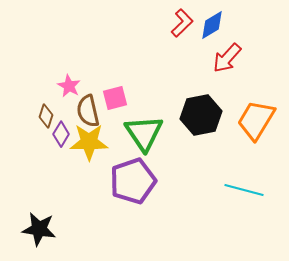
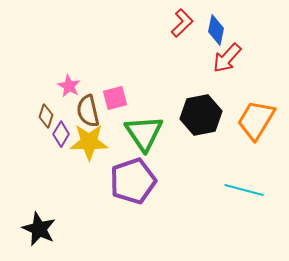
blue diamond: moved 4 px right, 5 px down; rotated 48 degrees counterclockwise
black star: rotated 16 degrees clockwise
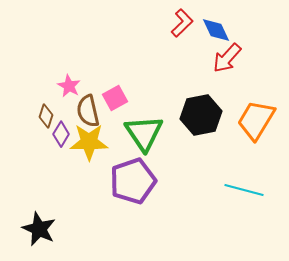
blue diamond: rotated 36 degrees counterclockwise
pink square: rotated 15 degrees counterclockwise
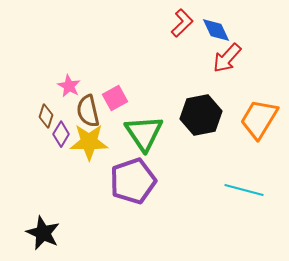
orange trapezoid: moved 3 px right, 1 px up
black star: moved 4 px right, 4 px down
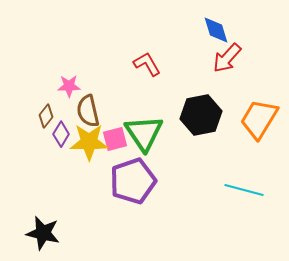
red L-shape: moved 35 px left, 41 px down; rotated 76 degrees counterclockwise
blue diamond: rotated 8 degrees clockwise
pink star: rotated 30 degrees counterclockwise
pink square: moved 41 px down; rotated 15 degrees clockwise
brown diamond: rotated 20 degrees clockwise
black star: rotated 12 degrees counterclockwise
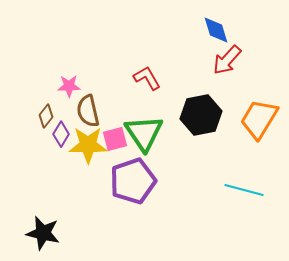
red arrow: moved 2 px down
red L-shape: moved 14 px down
yellow star: moved 1 px left, 3 px down
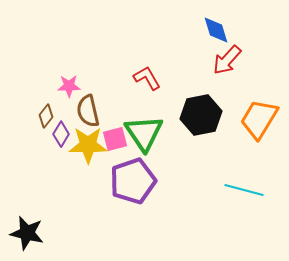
black star: moved 16 px left
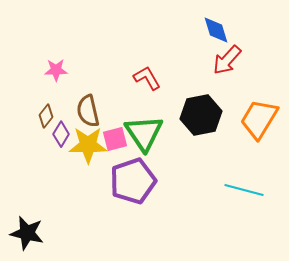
pink star: moved 13 px left, 16 px up
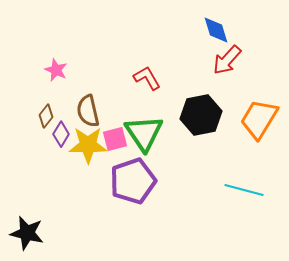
pink star: rotated 25 degrees clockwise
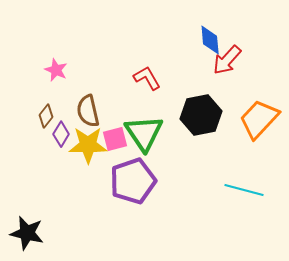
blue diamond: moved 6 px left, 10 px down; rotated 12 degrees clockwise
orange trapezoid: rotated 12 degrees clockwise
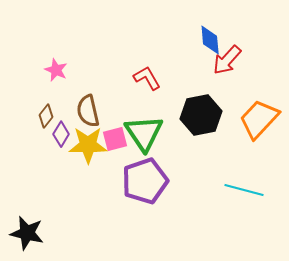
purple pentagon: moved 12 px right
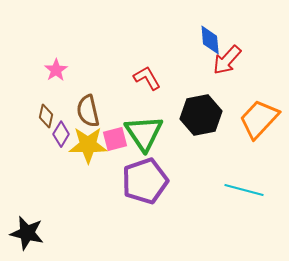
pink star: rotated 15 degrees clockwise
brown diamond: rotated 25 degrees counterclockwise
